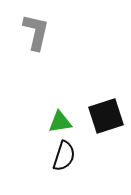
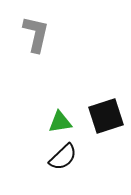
gray L-shape: moved 2 px down
black semicircle: moved 1 px left, 1 px down; rotated 28 degrees clockwise
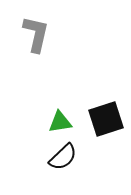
black square: moved 3 px down
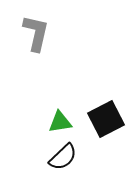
gray L-shape: moved 1 px up
black square: rotated 9 degrees counterclockwise
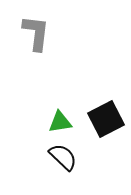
gray L-shape: rotated 6 degrees counterclockwise
black semicircle: rotated 92 degrees counterclockwise
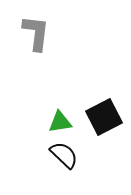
black square: moved 2 px left, 2 px up
black semicircle: moved 1 px right, 2 px up
